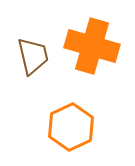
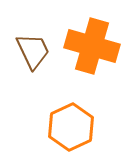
brown trapezoid: moved 5 px up; rotated 12 degrees counterclockwise
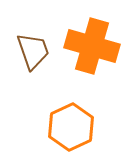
brown trapezoid: rotated 6 degrees clockwise
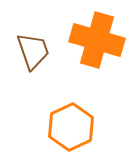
orange cross: moved 5 px right, 6 px up
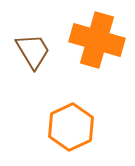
brown trapezoid: rotated 12 degrees counterclockwise
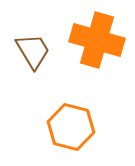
orange hexagon: rotated 21 degrees counterclockwise
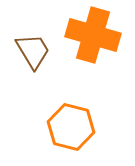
orange cross: moved 4 px left, 5 px up
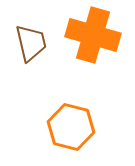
brown trapezoid: moved 2 px left, 8 px up; rotated 18 degrees clockwise
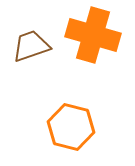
brown trapezoid: moved 3 px down; rotated 96 degrees counterclockwise
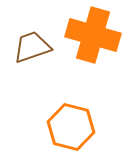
brown trapezoid: moved 1 px right, 1 px down
